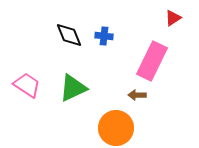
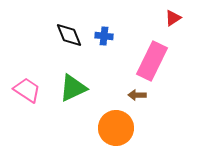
pink trapezoid: moved 5 px down
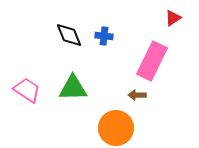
green triangle: rotated 24 degrees clockwise
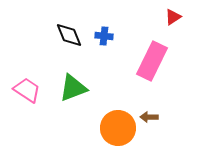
red triangle: moved 1 px up
green triangle: rotated 20 degrees counterclockwise
brown arrow: moved 12 px right, 22 px down
orange circle: moved 2 px right
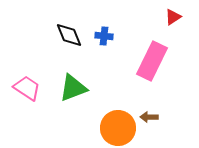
pink trapezoid: moved 2 px up
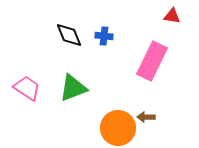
red triangle: moved 1 px left, 1 px up; rotated 42 degrees clockwise
brown arrow: moved 3 px left
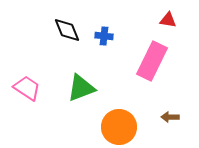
red triangle: moved 4 px left, 4 px down
black diamond: moved 2 px left, 5 px up
green triangle: moved 8 px right
brown arrow: moved 24 px right
orange circle: moved 1 px right, 1 px up
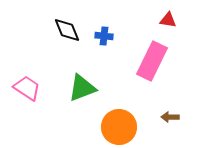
green triangle: moved 1 px right
